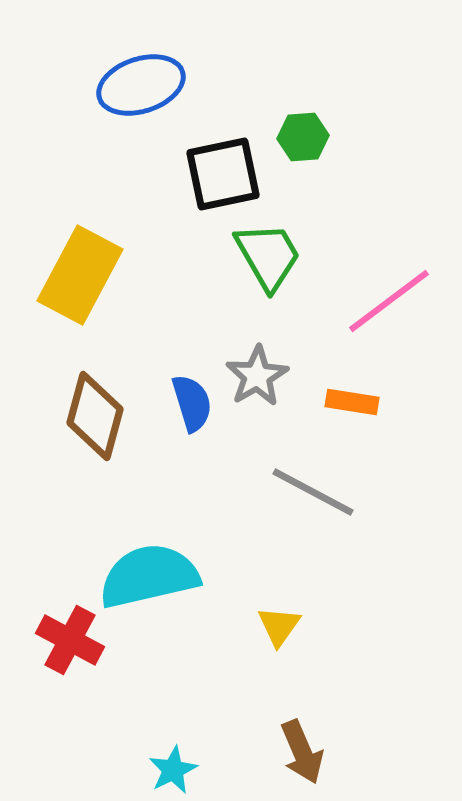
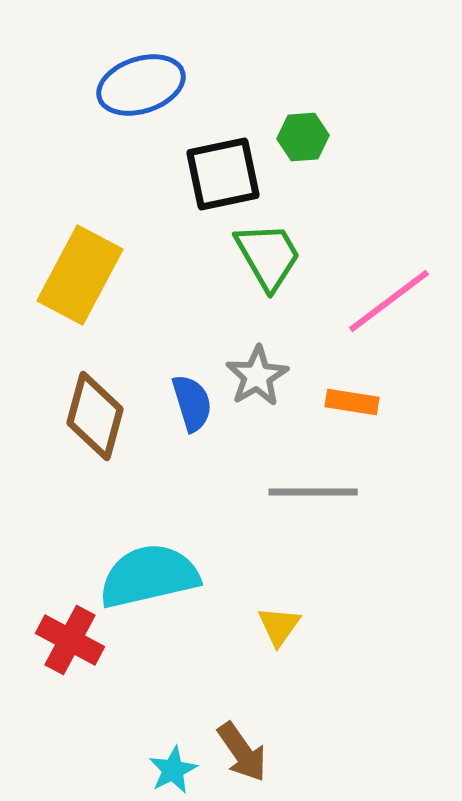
gray line: rotated 28 degrees counterclockwise
brown arrow: moved 60 px left; rotated 12 degrees counterclockwise
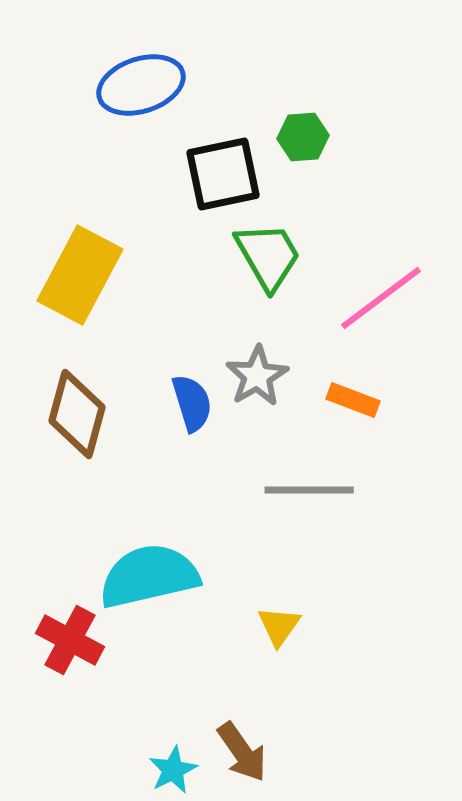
pink line: moved 8 px left, 3 px up
orange rectangle: moved 1 px right, 2 px up; rotated 12 degrees clockwise
brown diamond: moved 18 px left, 2 px up
gray line: moved 4 px left, 2 px up
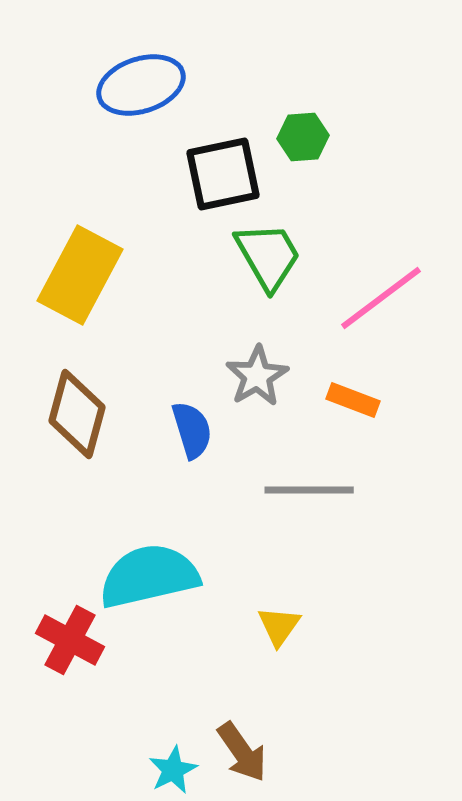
blue semicircle: moved 27 px down
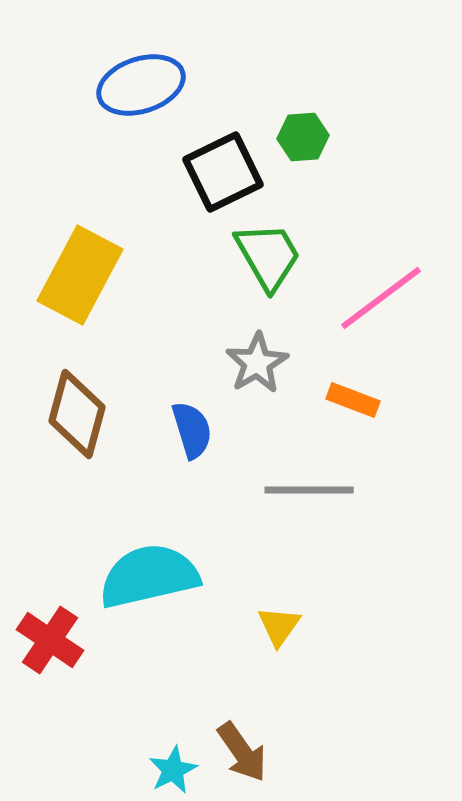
black square: moved 2 px up; rotated 14 degrees counterclockwise
gray star: moved 13 px up
red cross: moved 20 px left; rotated 6 degrees clockwise
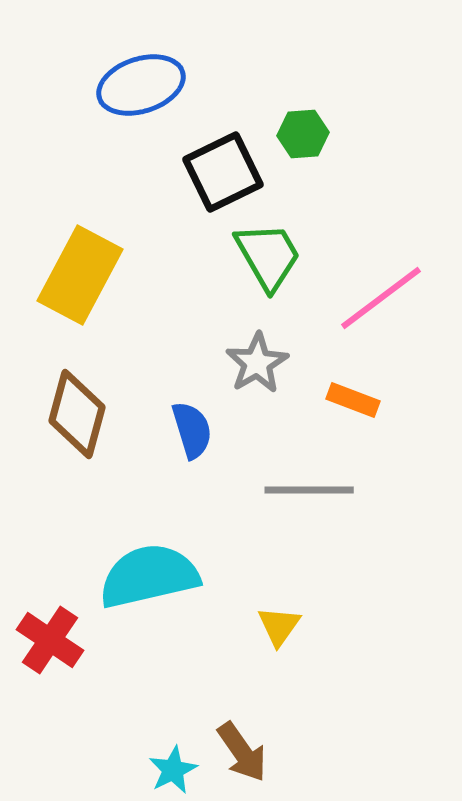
green hexagon: moved 3 px up
